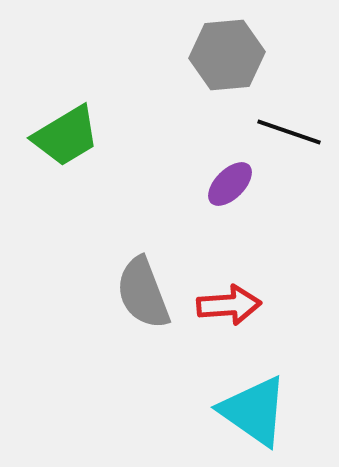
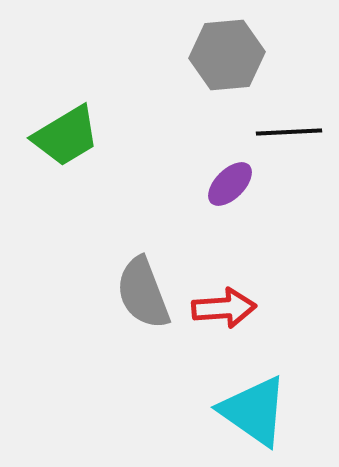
black line: rotated 22 degrees counterclockwise
red arrow: moved 5 px left, 3 px down
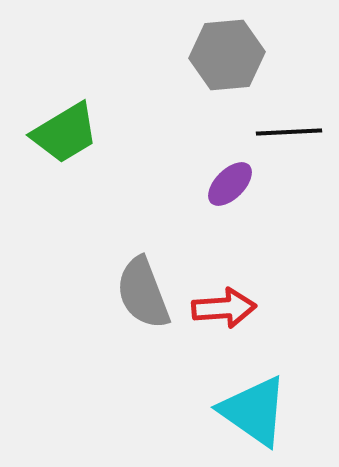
green trapezoid: moved 1 px left, 3 px up
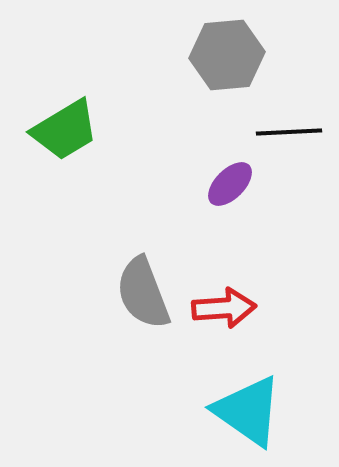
green trapezoid: moved 3 px up
cyan triangle: moved 6 px left
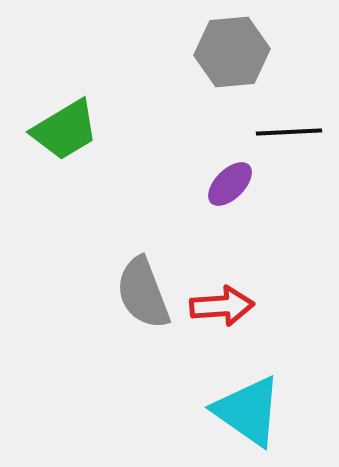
gray hexagon: moved 5 px right, 3 px up
red arrow: moved 2 px left, 2 px up
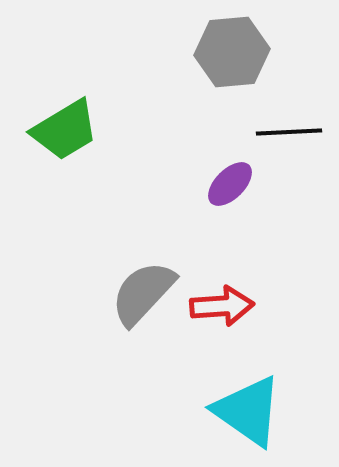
gray semicircle: rotated 64 degrees clockwise
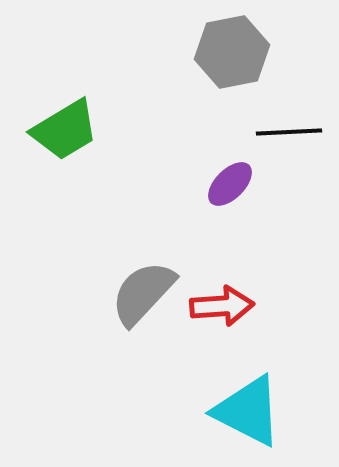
gray hexagon: rotated 6 degrees counterclockwise
cyan triangle: rotated 8 degrees counterclockwise
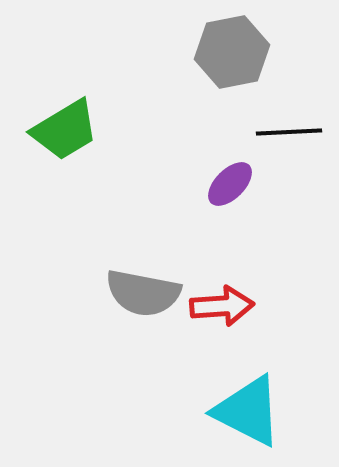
gray semicircle: rotated 122 degrees counterclockwise
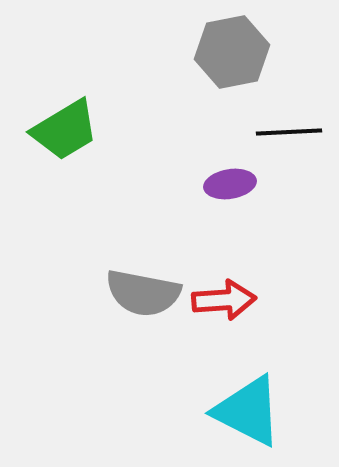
purple ellipse: rotated 36 degrees clockwise
red arrow: moved 2 px right, 6 px up
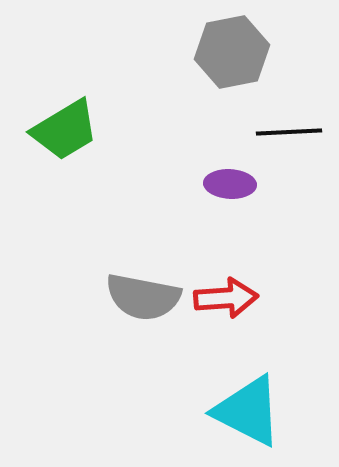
purple ellipse: rotated 12 degrees clockwise
gray semicircle: moved 4 px down
red arrow: moved 2 px right, 2 px up
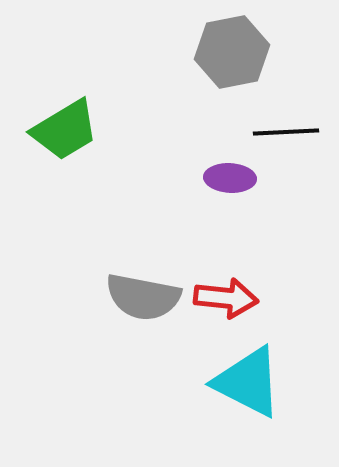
black line: moved 3 px left
purple ellipse: moved 6 px up
red arrow: rotated 10 degrees clockwise
cyan triangle: moved 29 px up
